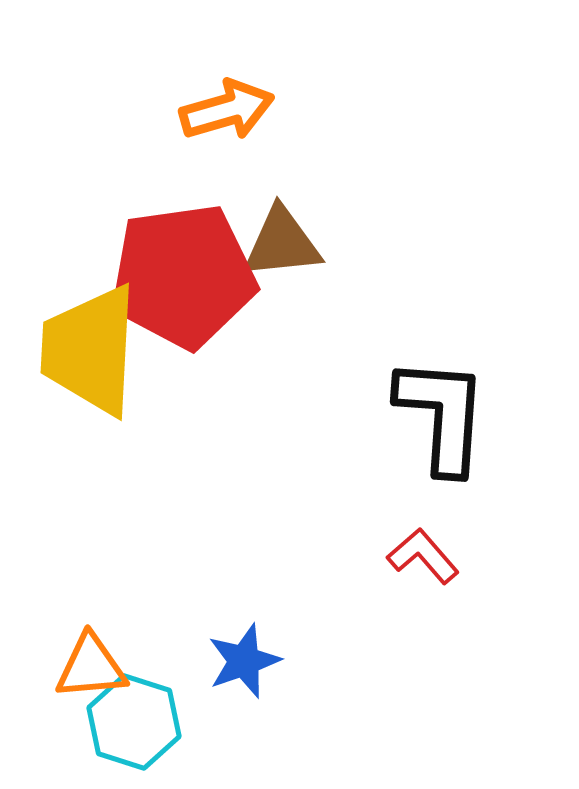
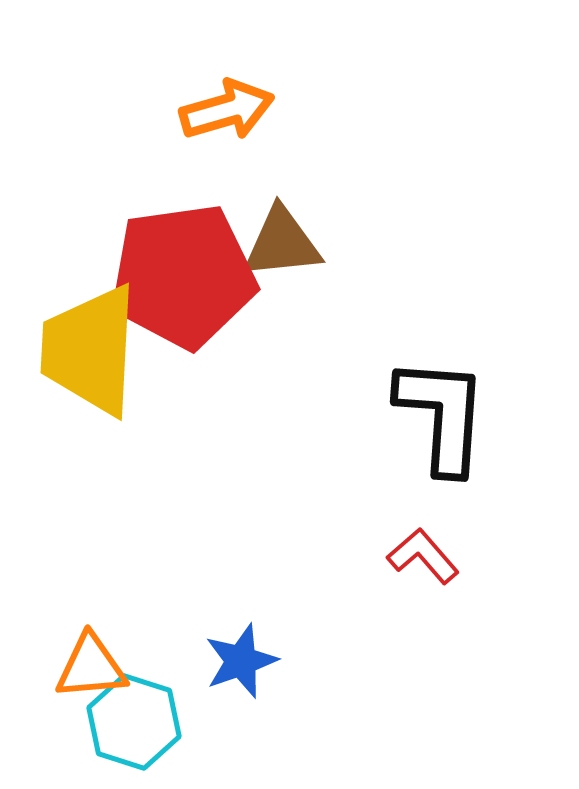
blue star: moved 3 px left
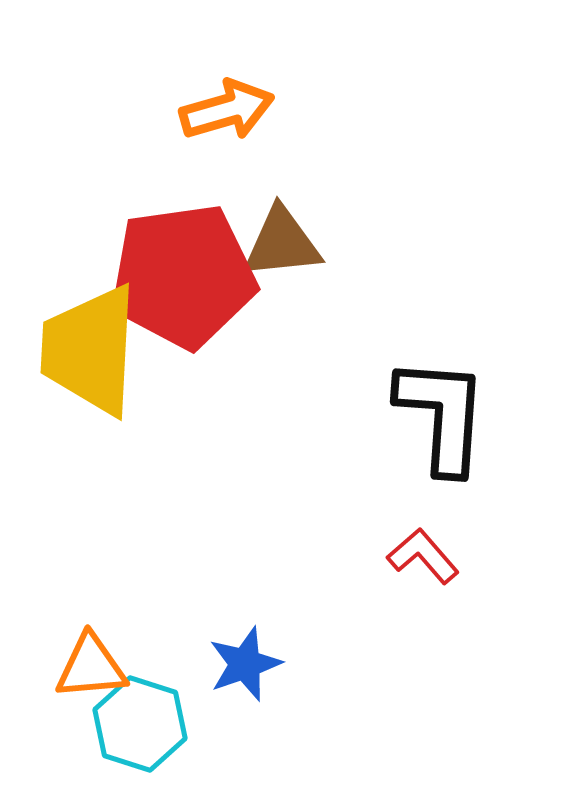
blue star: moved 4 px right, 3 px down
cyan hexagon: moved 6 px right, 2 px down
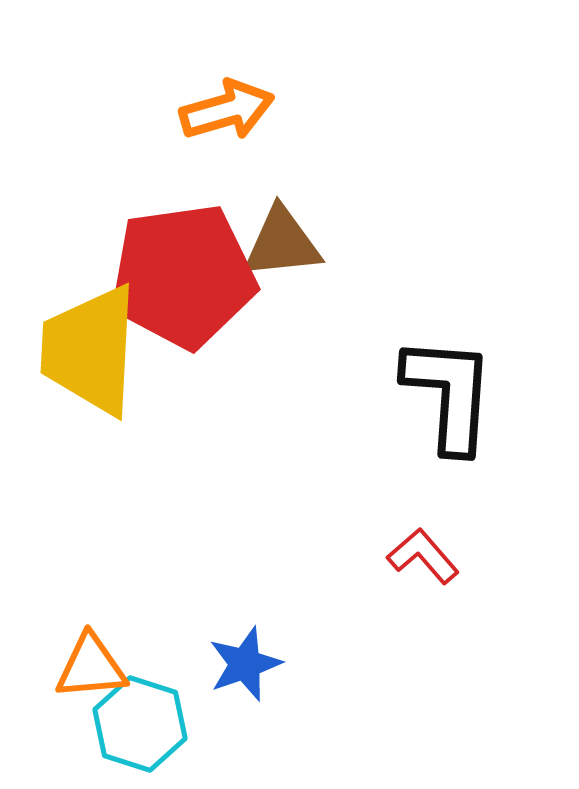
black L-shape: moved 7 px right, 21 px up
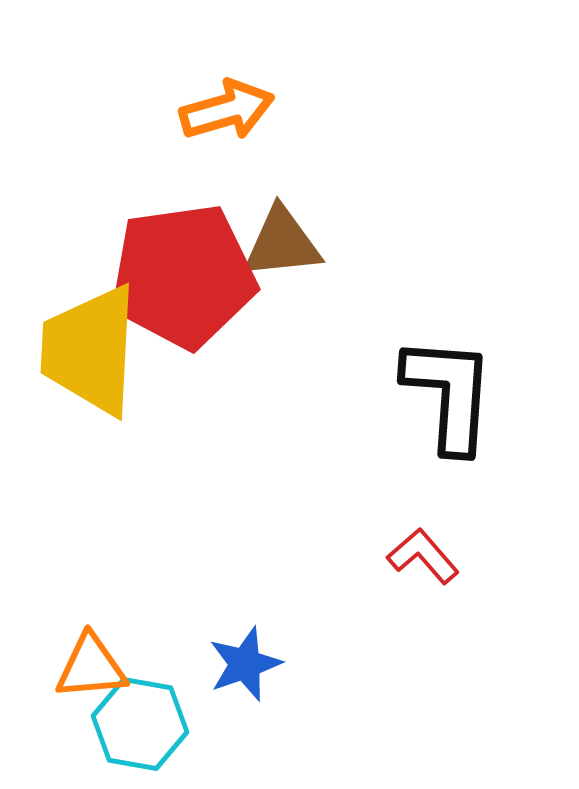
cyan hexagon: rotated 8 degrees counterclockwise
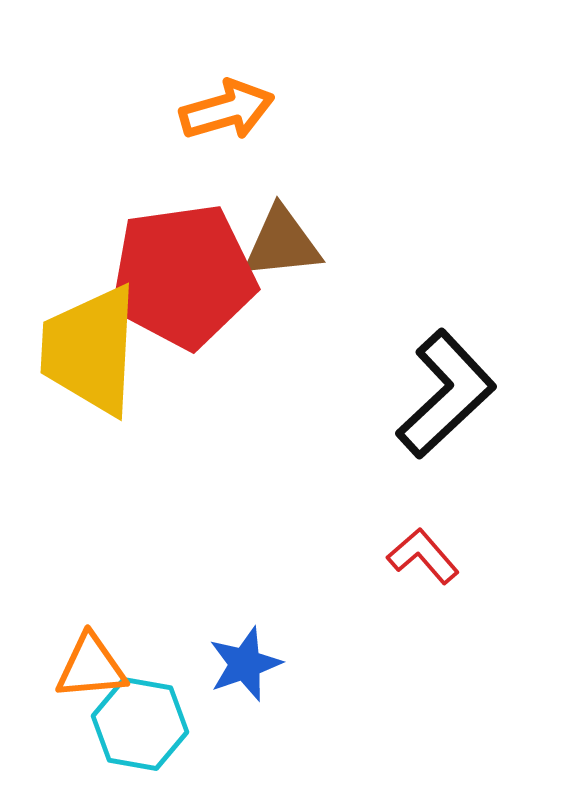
black L-shape: moved 3 px left; rotated 43 degrees clockwise
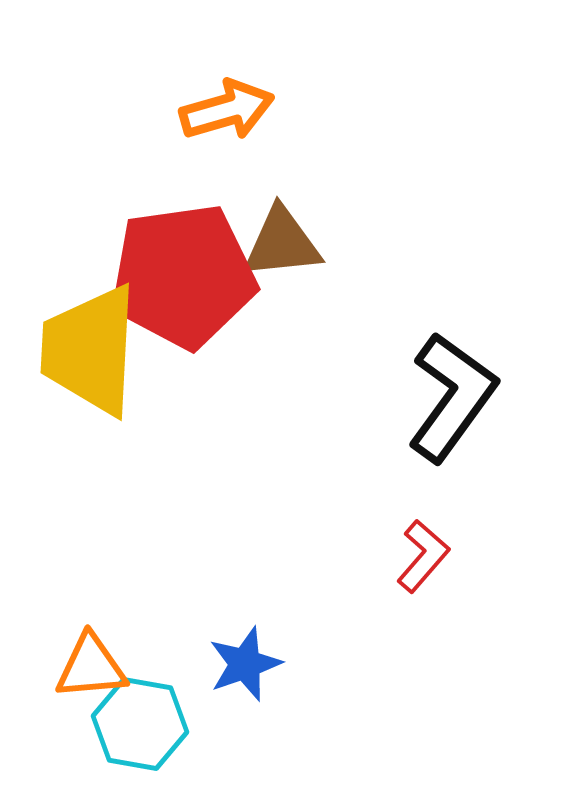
black L-shape: moved 6 px right, 3 px down; rotated 11 degrees counterclockwise
red L-shape: rotated 82 degrees clockwise
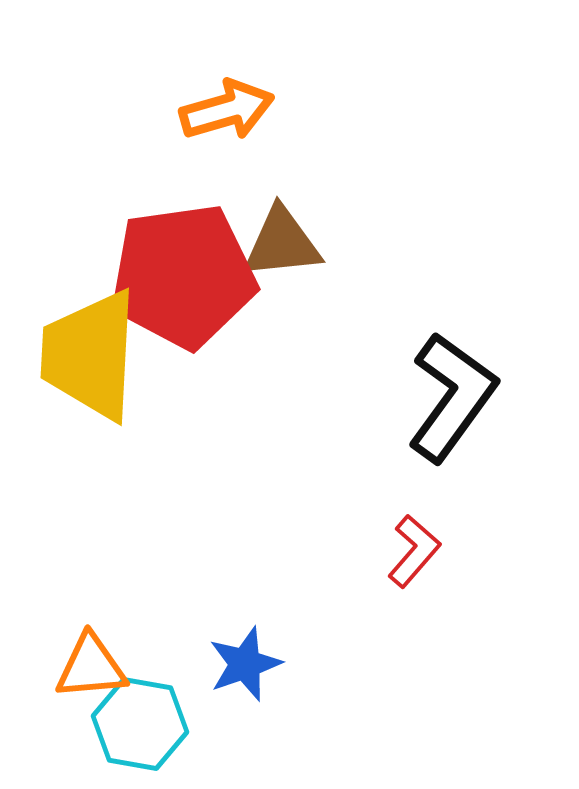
yellow trapezoid: moved 5 px down
red L-shape: moved 9 px left, 5 px up
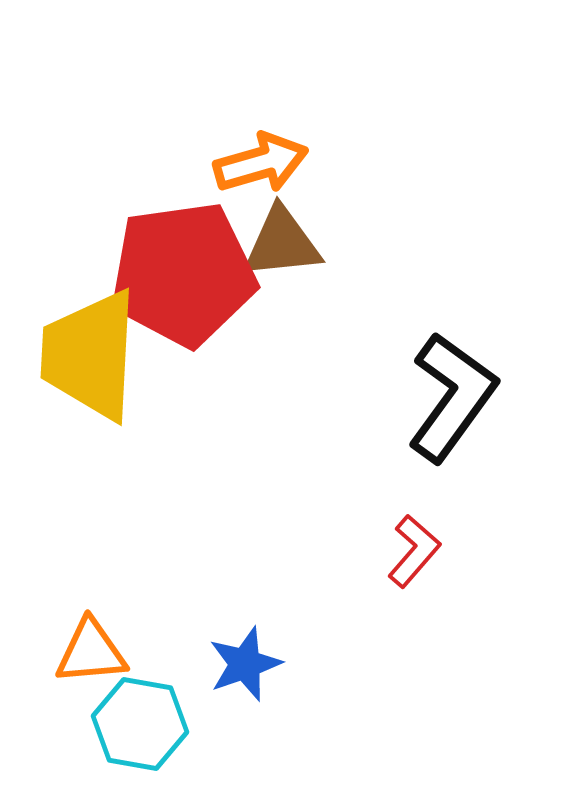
orange arrow: moved 34 px right, 53 px down
red pentagon: moved 2 px up
orange triangle: moved 15 px up
